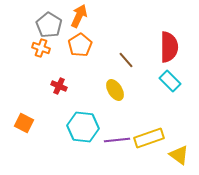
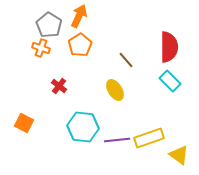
red cross: rotated 14 degrees clockwise
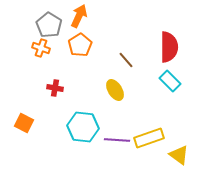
red cross: moved 4 px left, 2 px down; rotated 28 degrees counterclockwise
purple line: rotated 10 degrees clockwise
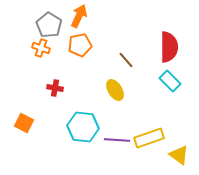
orange pentagon: rotated 20 degrees clockwise
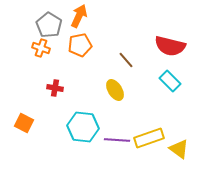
red semicircle: moved 1 px right, 1 px up; rotated 104 degrees clockwise
yellow triangle: moved 6 px up
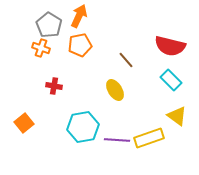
cyan rectangle: moved 1 px right, 1 px up
red cross: moved 1 px left, 2 px up
orange square: rotated 24 degrees clockwise
cyan hexagon: rotated 16 degrees counterclockwise
yellow triangle: moved 2 px left, 33 px up
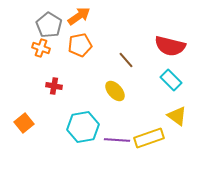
orange arrow: rotated 30 degrees clockwise
yellow ellipse: moved 1 px down; rotated 10 degrees counterclockwise
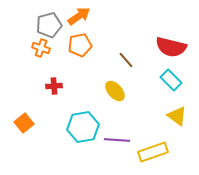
gray pentagon: rotated 25 degrees clockwise
red semicircle: moved 1 px right, 1 px down
red cross: rotated 14 degrees counterclockwise
yellow rectangle: moved 4 px right, 14 px down
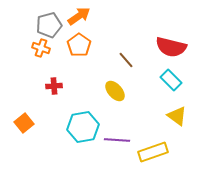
orange pentagon: moved 1 px left; rotated 25 degrees counterclockwise
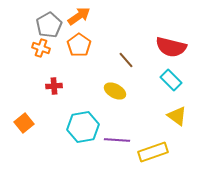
gray pentagon: rotated 15 degrees counterclockwise
yellow ellipse: rotated 20 degrees counterclockwise
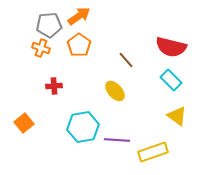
gray pentagon: rotated 25 degrees clockwise
yellow ellipse: rotated 20 degrees clockwise
